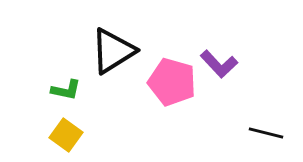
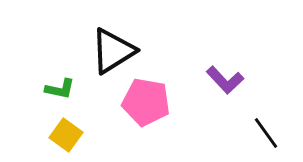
purple L-shape: moved 6 px right, 16 px down
pink pentagon: moved 26 px left, 20 px down; rotated 6 degrees counterclockwise
green L-shape: moved 6 px left, 1 px up
black line: rotated 40 degrees clockwise
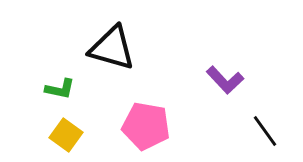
black triangle: moved 1 px left, 3 px up; rotated 48 degrees clockwise
pink pentagon: moved 24 px down
black line: moved 1 px left, 2 px up
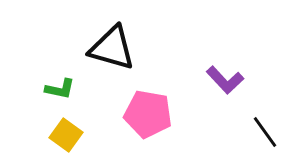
pink pentagon: moved 2 px right, 12 px up
black line: moved 1 px down
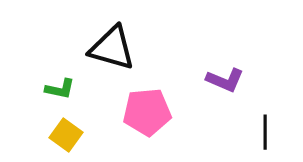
purple L-shape: rotated 24 degrees counterclockwise
pink pentagon: moved 1 px left, 2 px up; rotated 15 degrees counterclockwise
black line: rotated 36 degrees clockwise
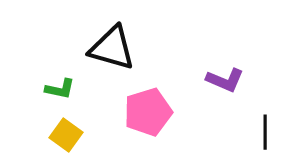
pink pentagon: moved 1 px right; rotated 12 degrees counterclockwise
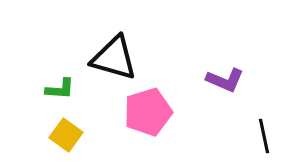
black triangle: moved 2 px right, 10 px down
green L-shape: rotated 8 degrees counterclockwise
black line: moved 1 px left, 4 px down; rotated 12 degrees counterclockwise
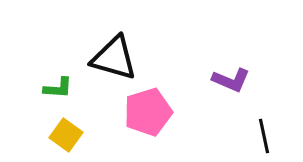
purple L-shape: moved 6 px right
green L-shape: moved 2 px left, 1 px up
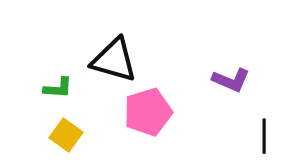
black triangle: moved 2 px down
black line: rotated 12 degrees clockwise
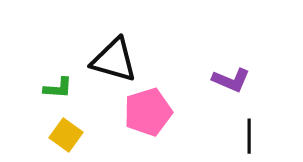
black line: moved 15 px left
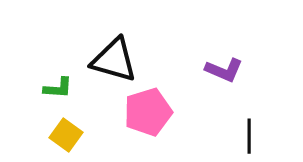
purple L-shape: moved 7 px left, 10 px up
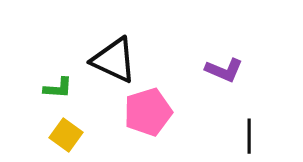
black triangle: rotated 9 degrees clockwise
